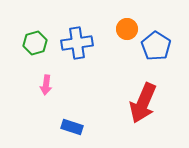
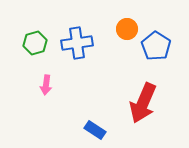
blue rectangle: moved 23 px right, 3 px down; rotated 15 degrees clockwise
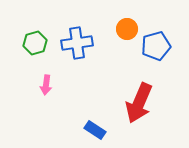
blue pentagon: rotated 24 degrees clockwise
red arrow: moved 4 px left
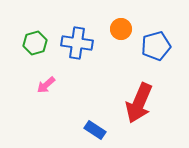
orange circle: moved 6 px left
blue cross: rotated 16 degrees clockwise
pink arrow: rotated 42 degrees clockwise
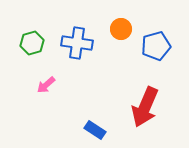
green hexagon: moved 3 px left
red arrow: moved 6 px right, 4 px down
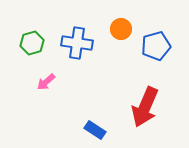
pink arrow: moved 3 px up
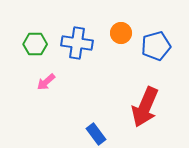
orange circle: moved 4 px down
green hexagon: moved 3 px right, 1 px down; rotated 15 degrees clockwise
blue rectangle: moved 1 px right, 4 px down; rotated 20 degrees clockwise
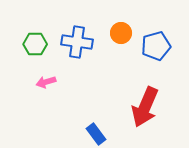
blue cross: moved 1 px up
pink arrow: rotated 24 degrees clockwise
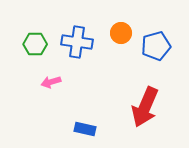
pink arrow: moved 5 px right
blue rectangle: moved 11 px left, 5 px up; rotated 40 degrees counterclockwise
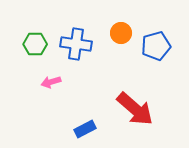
blue cross: moved 1 px left, 2 px down
red arrow: moved 10 px left, 2 px down; rotated 72 degrees counterclockwise
blue rectangle: rotated 40 degrees counterclockwise
